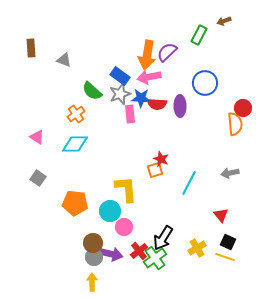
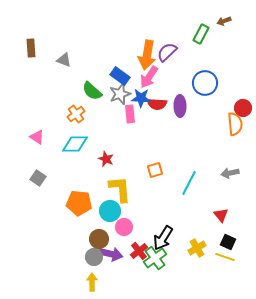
green rectangle: moved 2 px right, 1 px up
pink arrow: rotated 45 degrees counterclockwise
red star: moved 55 px left
yellow L-shape: moved 6 px left
orange pentagon: moved 4 px right
brown circle: moved 6 px right, 4 px up
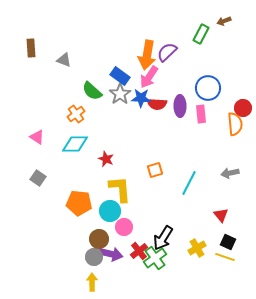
blue circle: moved 3 px right, 5 px down
gray star: rotated 15 degrees counterclockwise
pink rectangle: moved 71 px right
